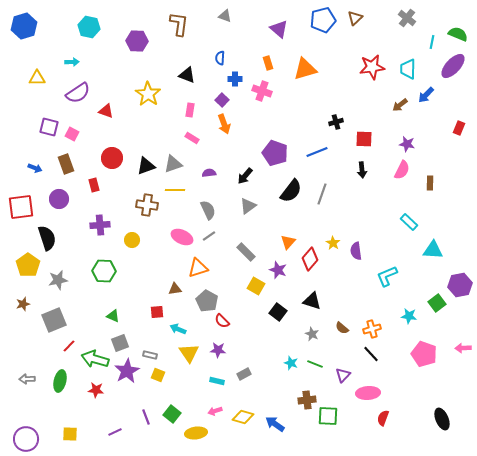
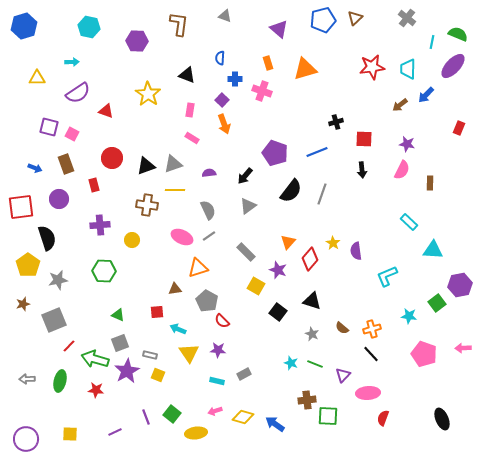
green triangle at (113, 316): moved 5 px right, 1 px up
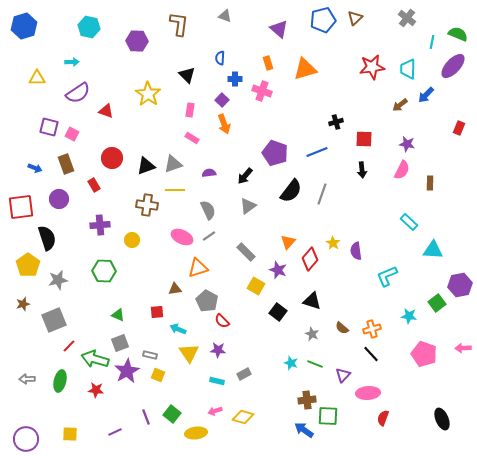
black triangle at (187, 75): rotated 24 degrees clockwise
red rectangle at (94, 185): rotated 16 degrees counterclockwise
blue arrow at (275, 424): moved 29 px right, 6 px down
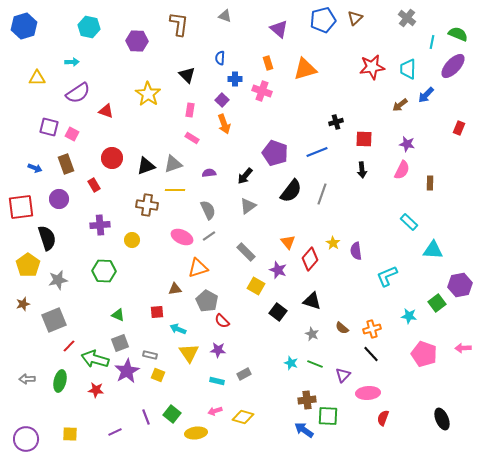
orange triangle at (288, 242): rotated 21 degrees counterclockwise
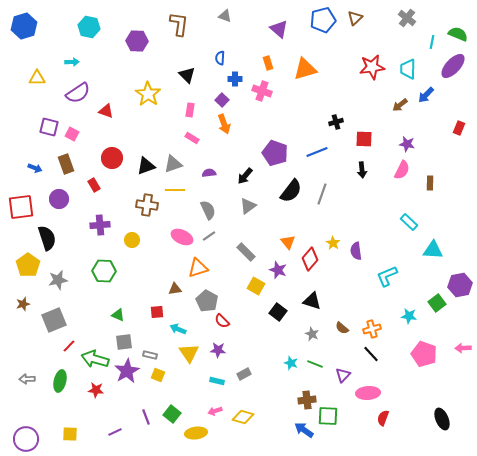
gray square at (120, 343): moved 4 px right, 1 px up; rotated 12 degrees clockwise
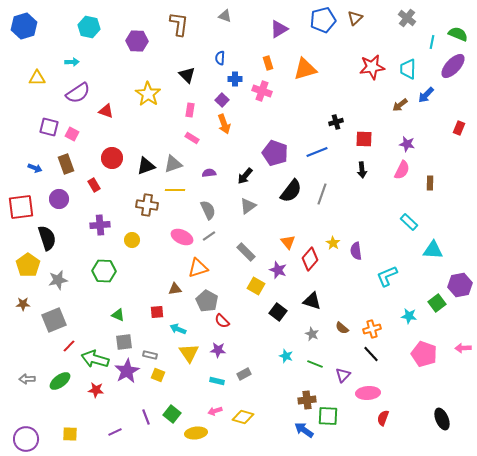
purple triangle at (279, 29): rotated 48 degrees clockwise
brown star at (23, 304): rotated 16 degrees clockwise
cyan star at (291, 363): moved 5 px left, 7 px up
green ellipse at (60, 381): rotated 40 degrees clockwise
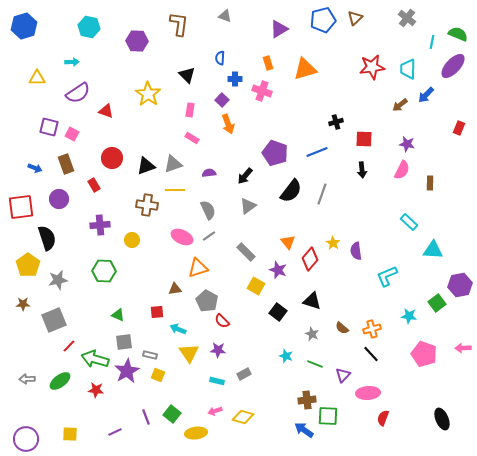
orange arrow at (224, 124): moved 4 px right
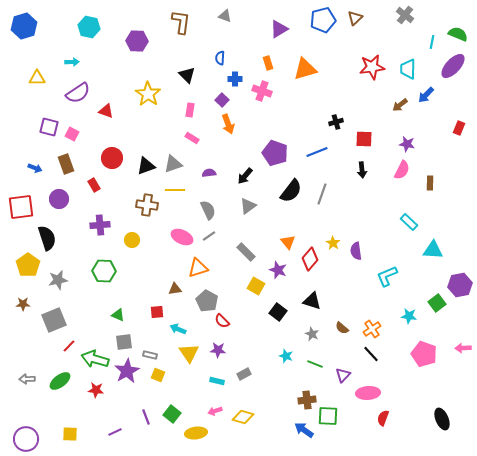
gray cross at (407, 18): moved 2 px left, 3 px up
brown L-shape at (179, 24): moved 2 px right, 2 px up
orange cross at (372, 329): rotated 18 degrees counterclockwise
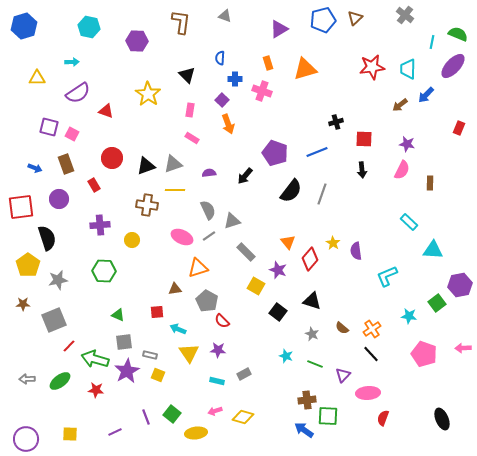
gray triangle at (248, 206): moved 16 px left, 15 px down; rotated 18 degrees clockwise
